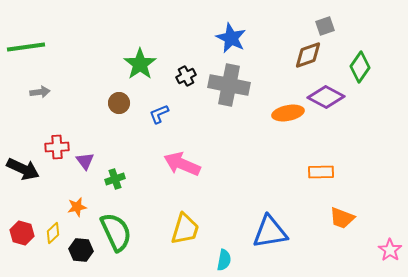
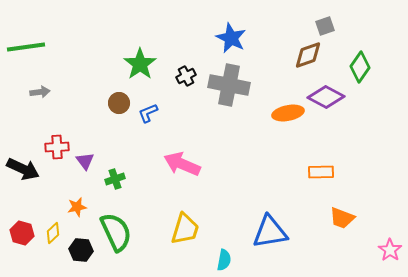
blue L-shape: moved 11 px left, 1 px up
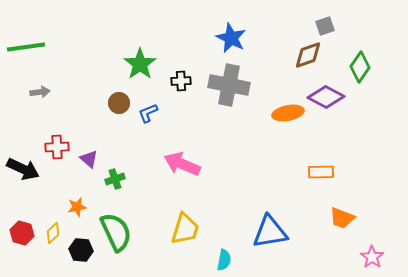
black cross: moved 5 px left, 5 px down; rotated 24 degrees clockwise
purple triangle: moved 4 px right, 2 px up; rotated 12 degrees counterclockwise
pink star: moved 18 px left, 7 px down
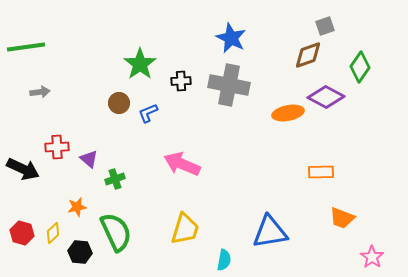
black hexagon: moved 1 px left, 2 px down
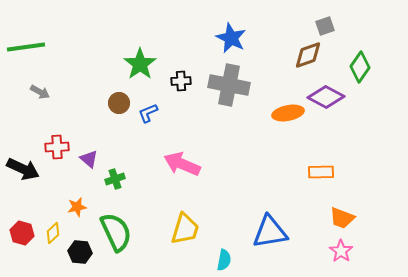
gray arrow: rotated 36 degrees clockwise
pink star: moved 31 px left, 6 px up
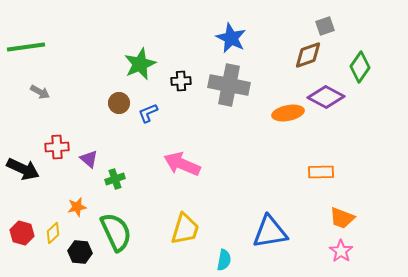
green star: rotated 12 degrees clockwise
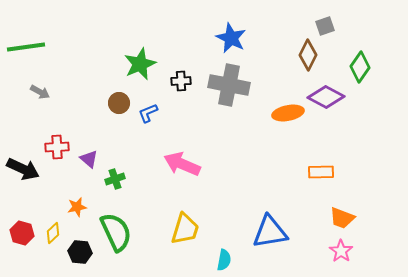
brown diamond: rotated 44 degrees counterclockwise
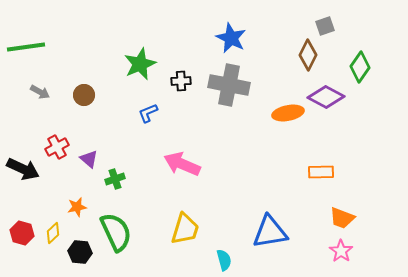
brown circle: moved 35 px left, 8 px up
red cross: rotated 25 degrees counterclockwise
cyan semicircle: rotated 25 degrees counterclockwise
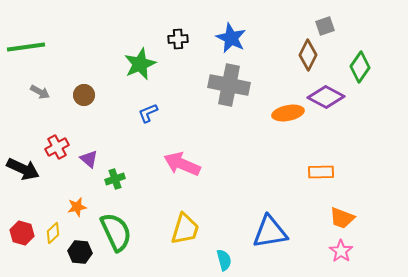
black cross: moved 3 px left, 42 px up
